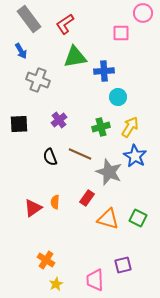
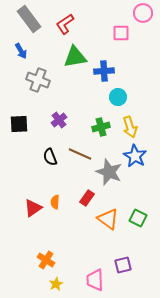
yellow arrow: rotated 130 degrees clockwise
orange triangle: rotated 20 degrees clockwise
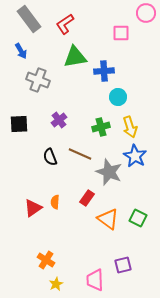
pink circle: moved 3 px right
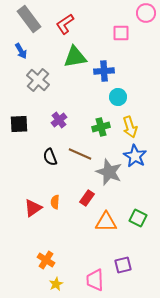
gray cross: rotated 20 degrees clockwise
orange triangle: moved 2 px left, 3 px down; rotated 35 degrees counterclockwise
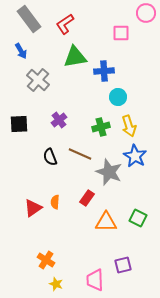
yellow arrow: moved 1 px left, 1 px up
yellow star: rotated 24 degrees counterclockwise
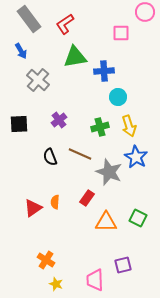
pink circle: moved 1 px left, 1 px up
green cross: moved 1 px left
blue star: moved 1 px right, 1 px down
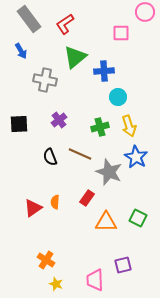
green triangle: rotated 30 degrees counterclockwise
gray cross: moved 7 px right; rotated 30 degrees counterclockwise
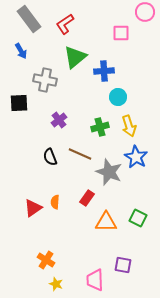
black square: moved 21 px up
purple square: rotated 24 degrees clockwise
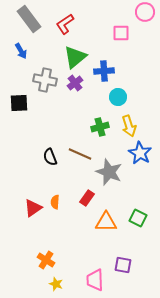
purple cross: moved 16 px right, 37 px up
blue star: moved 4 px right, 4 px up
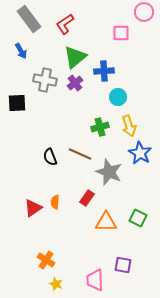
pink circle: moved 1 px left
black square: moved 2 px left
